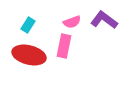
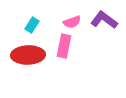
cyan rectangle: moved 4 px right
red ellipse: moved 1 px left; rotated 16 degrees counterclockwise
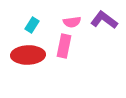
pink semicircle: rotated 12 degrees clockwise
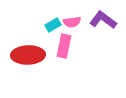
purple L-shape: moved 1 px left
cyan rectangle: moved 21 px right; rotated 28 degrees clockwise
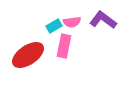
cyan rectangle: moved 1 px right, 1 px down
red ellipse: rotated 32 degrees counterclockwise
